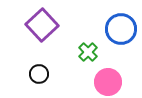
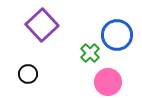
blue circle: moved 4 px left, 6 px down
green cross: moved 2 px right, 1 px down
black circle: moved 11 px left
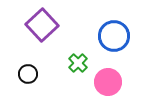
blue circle: moved 3 px left, 1 px down
green cross: moved 12 px left, 10 px down
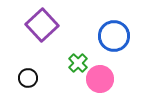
black circle: moved 4 px down
pink circle: moved 8 px left, 3 px up
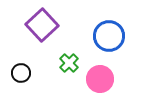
blue circle: moved 5 px left
green cross: moved 9 px left
black circle: moved 7 px left, 5 px up
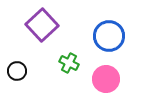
green cross: rotated 18 degrees counterclockwise
black circle: moved 4 px left, 2 px up
pink circle: moved 6 px right
